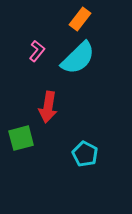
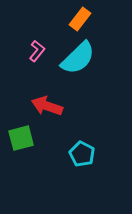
red arrow: moved 1 px left, 1 px up; rotated 100 degrees clockwise
cyan pentagon: moved 3 px left
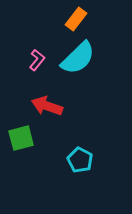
orange rectangle: moved 4 px left
pink L-shape: moved 9 px down
cyan pentagon: moved 2 px left, 6 px down
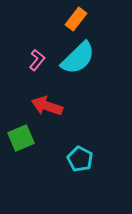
green square: rotated 8 degrees counterclockwise
cyan pentagon: moved 1 px up
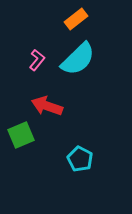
orange rectangle: rotated 15 degrees clockwise
cyan semicircle: moved 1 px down
green square: moved 3 px up
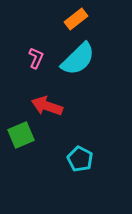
pink L-shape: moved 1 px left, 2 px up; rotated 15 degrees counterclockwise
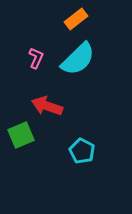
cyan pentagon: moved 2 px right, 8 px up
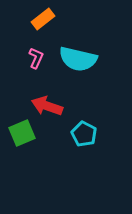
orange rectangle: moved 33 px left
cyan semicircle: rotated 57 degrees clockwise
green square: moved 1 px right, 2 px up
cyan pentagon: moved 2 px right, 17 px up
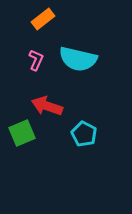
pink L-shape: moved 2 px down
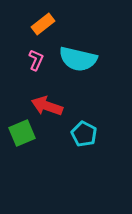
orange rectangle: moved 5 px down
